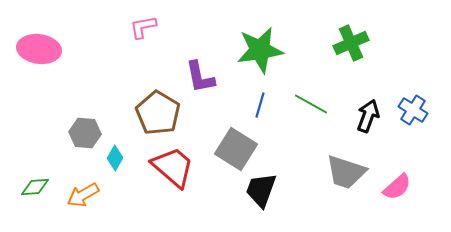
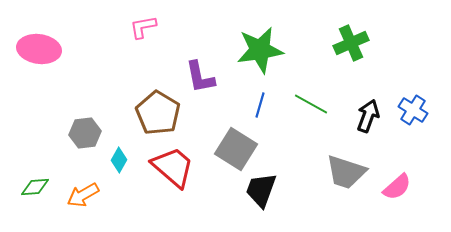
gray hexagon: rotated 12 degrees counterclockwise
cyan diamond: moved 4 px right, 2 px down
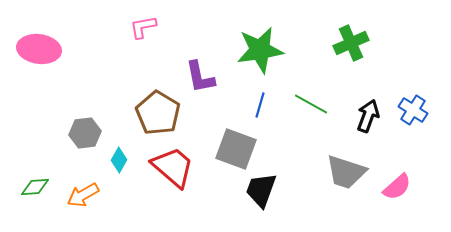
gray square: rotated 12 degrees counterclockwise
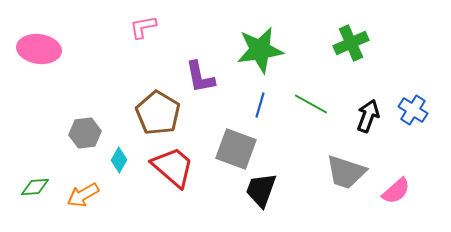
pink semicircle: moved 1 px left, 4 px down
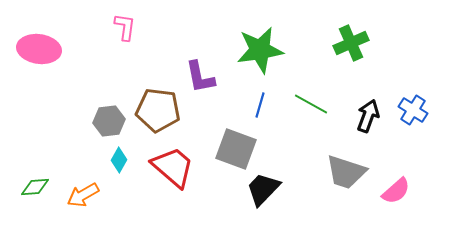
pink L-shape: moved 18 px left; rotated 108 degrees clockwise
brown pentagon: moved 3 px up; rotated 24 degrees counterclockwise
gray hexagon: moved 24 px right, 12 px up
black trapezoid: moved 2 px right, 1 px up; rotated 24 degrees clockwise
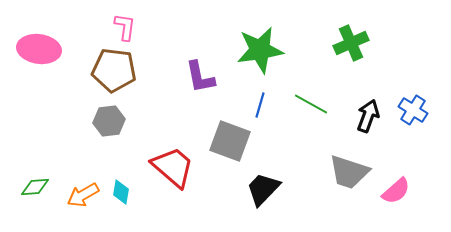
brown pentagon: moved 44 px left, 40 px up
gray square: moved 6 px left, 8 px up
cyan diamond: moved 2 px right, 32 px down; rotated 20 degrees counterclockwise
gray trapezoid: moved 3 px right
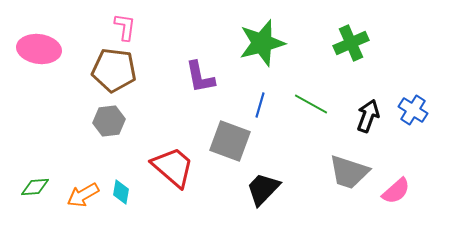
green star: moved 2 px right, 7 px up; rotated 6 degrees counterclockwise
